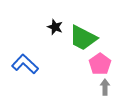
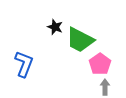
green trapezoid: moved 3 px left, 2 px down
blue L-shape: moved 1 px left; rotated 68 degrees clockwise
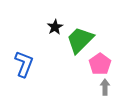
black star: rotated 21 degrees clockwise
green trapezoid: rotated 108 degrees clockwise
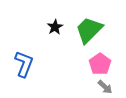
green trapezoid: moved 9 px right, 10 px up
gray arrow: rotated 133 degrees clockwise
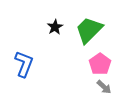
gray arrow: moved 1 px left
